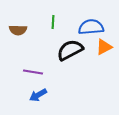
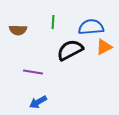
blue arrow: moved 7 px down
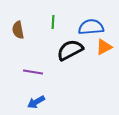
brown semicircle: rotated 78 degrees clockwise
blue arrow: moved 2 px left
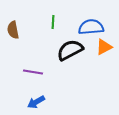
brown semicircle: moved 5 px left
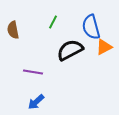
green line: rotated 24 degrees clockwise
blue semicircle: rotated 100 degrees counterclockwise
blue arrow: rotated 12 degrees counterclockwise
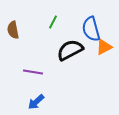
blue semicircle: moved 2 px down
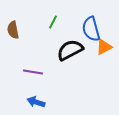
blue arrow: rotated 60 degrees clockwise
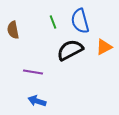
green line: rotated 48 degrees counterclockwise
blue semicircle: moved 11 px left, 8 px up
blue arrow: moved 1 px right, 1 px up
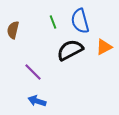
brown semicircle: rotated 24 degrees clockwise
purple line: rotated 36 degrees clockwise
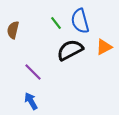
green line: moved 3 px right, 1 px down; rotated 16 degrees counterclockwise
blue arrow: moved 6 px left; rotated 42 degrees clockwise
